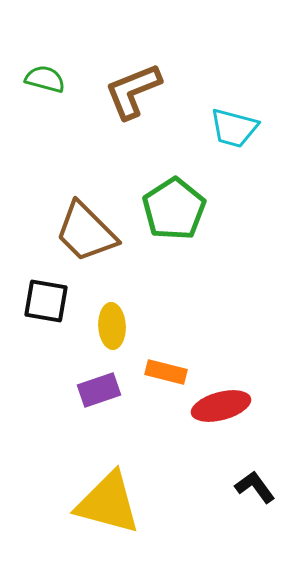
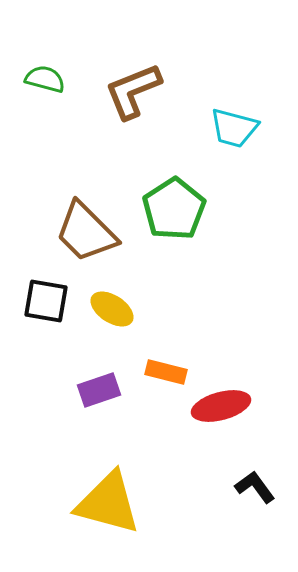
yellow ellipse: moved 17 px up; rotated 54 degrees counterclockwise
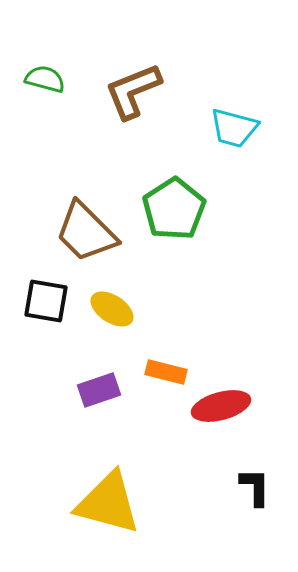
black L-shape: rotated 36 degrees clockwise
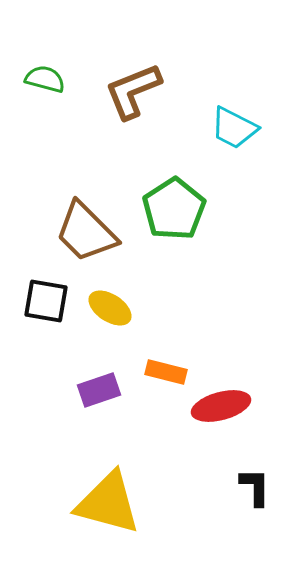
cyan trapezoid: rotated 12 degrees clockwise
yellow ellipse: moved 2 px left, 1 px up
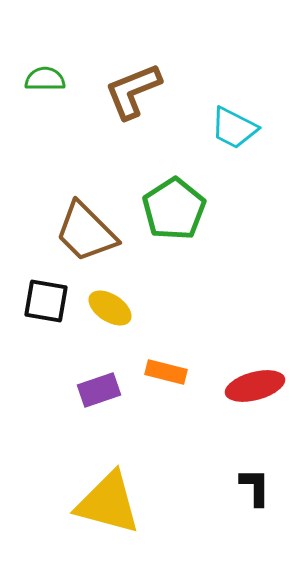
green semicircle: rotated 15 degrees counterclockwise
red ellipse: moved 34 px right, 20 px up
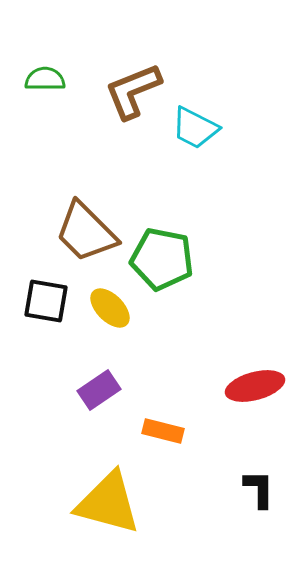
cyan trapezoid: moved 39 px left
green pentagon: moved 12 px left, 50 px down; rotated 28 degrees counterclockwise
yellow ellipse: rotated 12 degrees clockwise
orange rectangle: moved 3 px left, 59 px down
purple rectangle: rotated 15 degrees counterclockwise
black L-shape: moved 4 px right, 2 px down
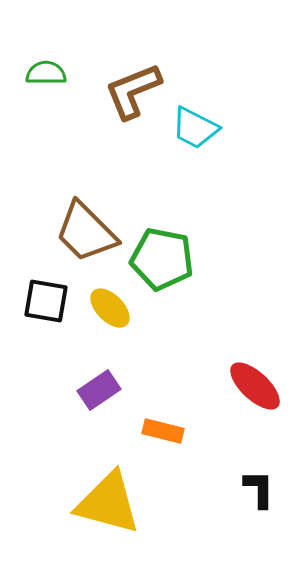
green semicircle: moved 1 px right, 6 px up
red ellipse: rotated 58 degrees clockwise
